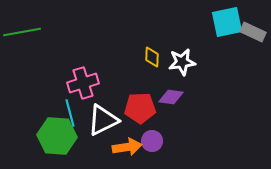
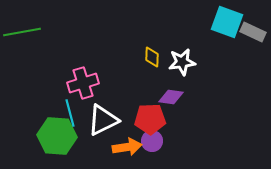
cyan square: rotated 32 degrees clockwise
red pentagon: moved 10 px right, 11 px down
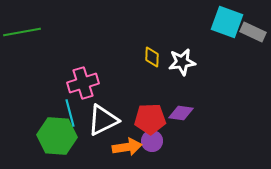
purple diamond: moved 10 px right, 16 px down
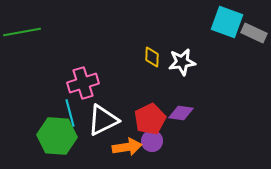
gray rectangle: moved 1 px right, 1 px down
red pentagon: rotated 24 degrees counterclockwise
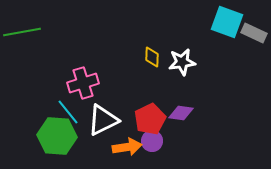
cyan line: moved 2 px left, 1 px up; rotated 24 degrees counterclockwise
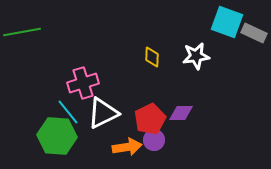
white star: moved 14 px right, 6 px up
purple diamond: rotated 10 degrees counterclockwise
white triangle: moved 7 px up
purple circle: moved 2 px right, 1 px up
